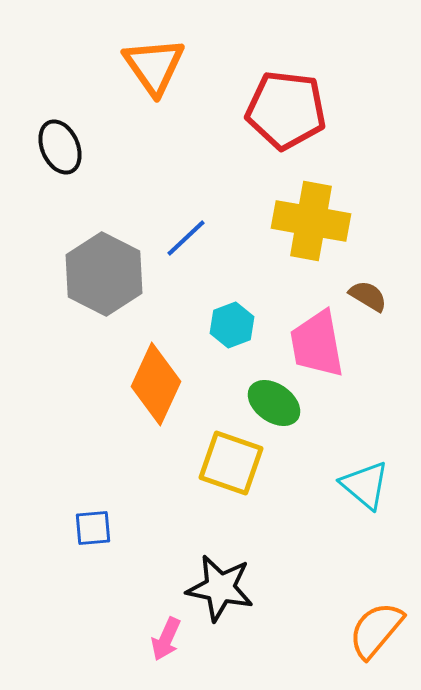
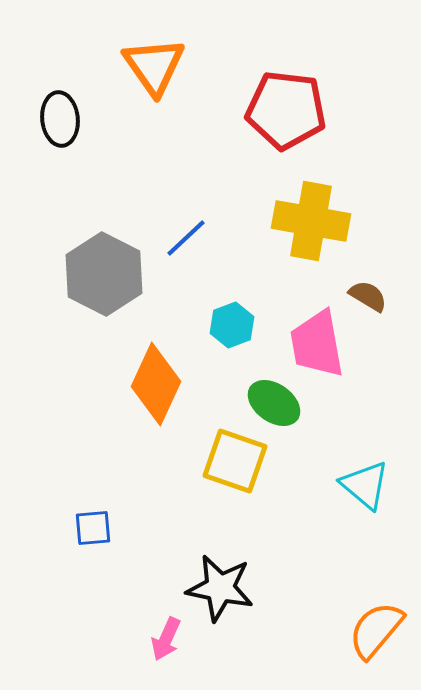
black ellipse: moved 28 px up; rotated 18 degrees clockwise
yellow square: moved 4 px right, 2 px up
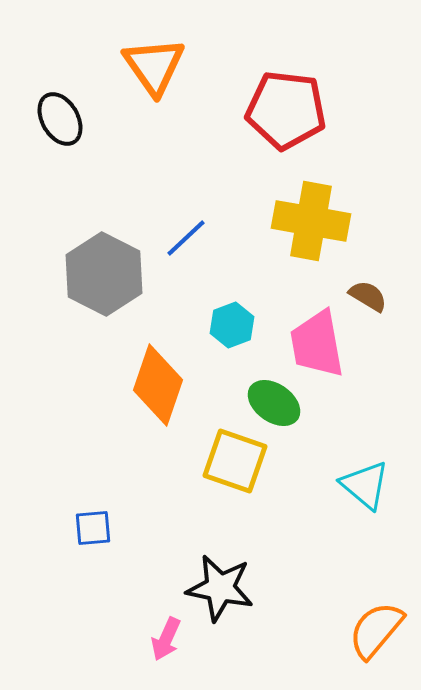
black ellipse: rotated 24 degrees counterclockwise
orange diamond: moved 2 px right, 1 px down; rotated 6 degrees counterclockwise
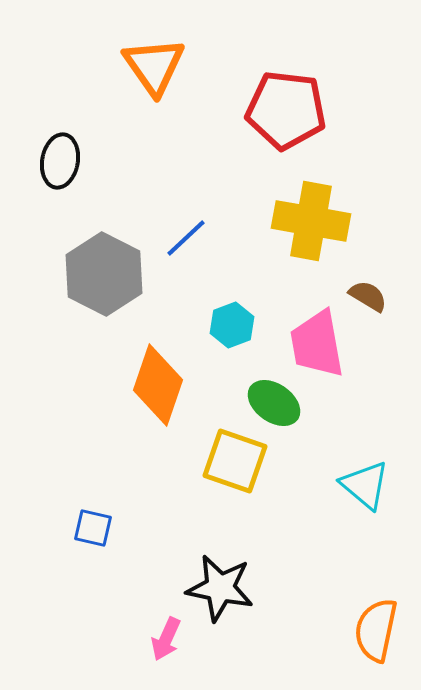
black ellipse: moved 42 px down; rotated 40 degrees clockwise
blue square: rotated 18 degrees clockwise
orange semicircle: rotated 28 degrees counterclockwise
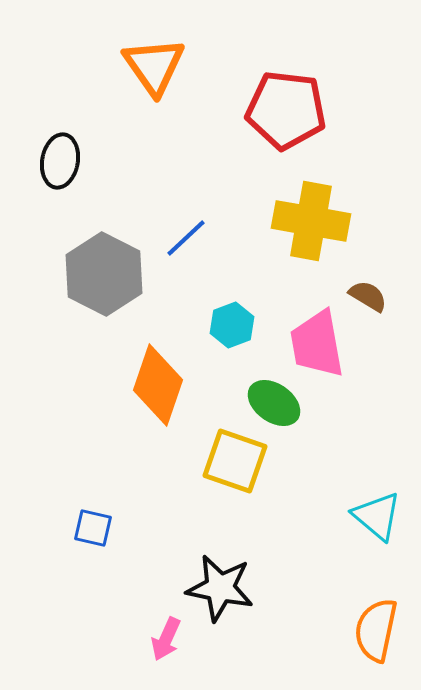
cyan triangle: moved 12 px right, 31 px down
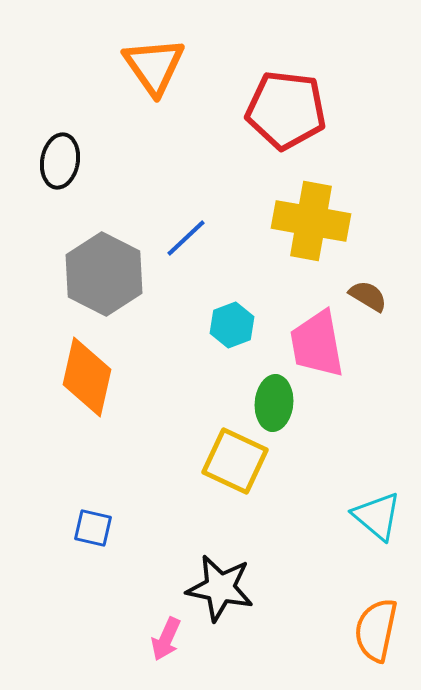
orange diamond: moved 71 px left, 8 px up; rotated 6 degrees counterclockwise
green ellipse: rotated 60 degrees clockwise
yellow square: rotated 6 degrees clockwise
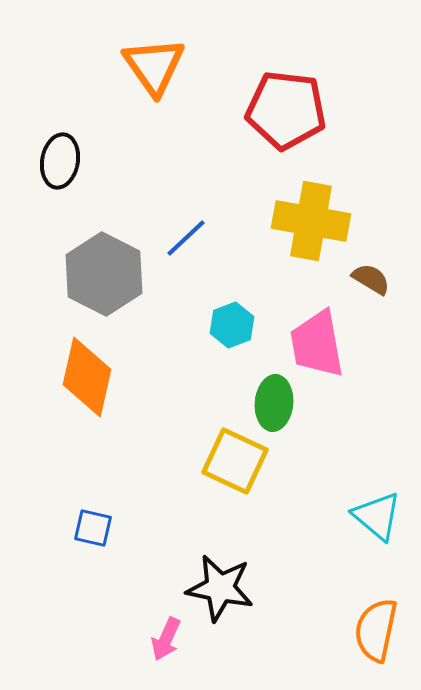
brown semicircle: moved 3 px right, 17 px up
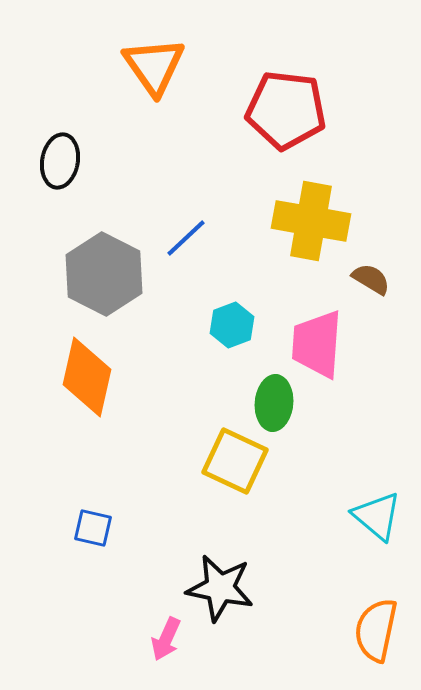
pink trapezoid: rotated 14 degrees clockwise
